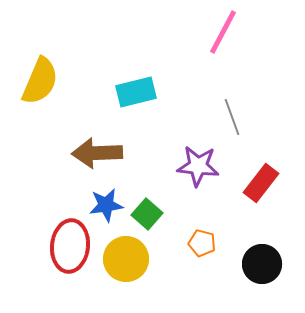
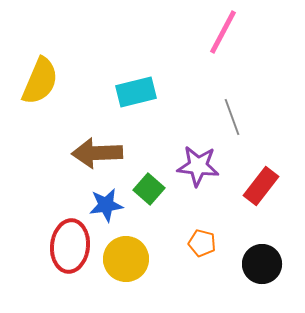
red rectangle: moved 3 px down
green square: moved 2 px right, 25 px up
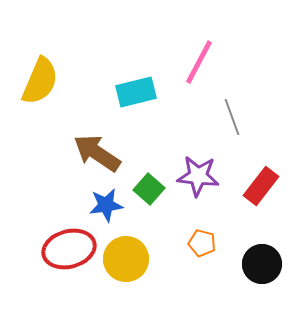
pink line: moved 24 px left, 30 px down
brown arrow: rotated 36 degrees clockwise
purple star: moved 10 px down
red ellipse: moved 1 px left, 3 px down; rotated 69 degrees clockwise
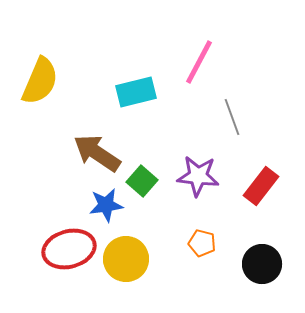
green square: moved 7 px left, 8 px up
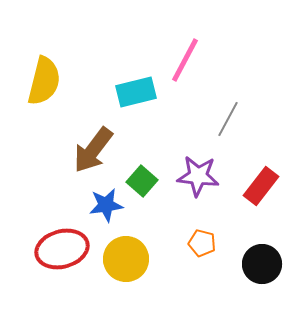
pink line: moved 14 px left, 2 px up
yellow semicircle: moved 4 px right; rotated 9 degrees counterclockwise
gray line: moved 4 px left, 2 px down; rotated 48 degrees clockwise
brown arrow: moved 4 px left, 3 px up; rotated 87 degrees counterclockwise
red ellipse: moved 7 px left
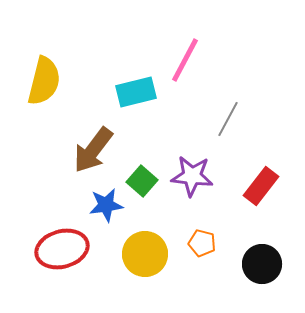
purple star: moved 6 px left
yellow circle: moved 19 px right, 5 px up
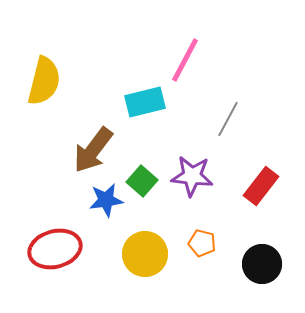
cyan rectangle: moved 9 px right, 10 px down
blue star: moved 5 px up
red ellipse: moved 7 px left
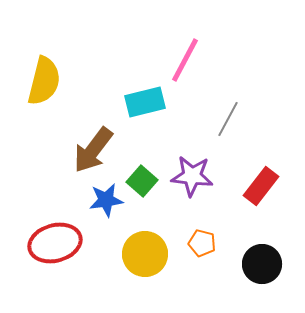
red ellipse: moved 6 px up
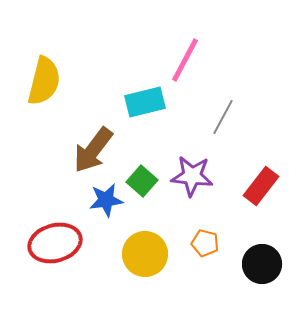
gray line: moved 5 px left, 2 px up
orange pentagon: moved 3 px right
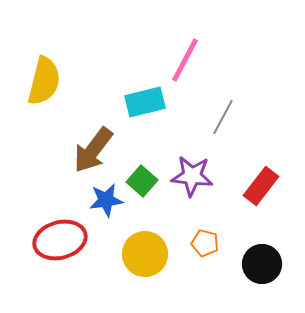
red ellipse: moved 5 px right, 3 px up
